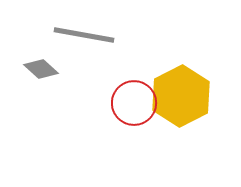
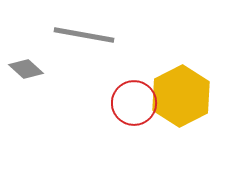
gray diamond: moved 15 px left
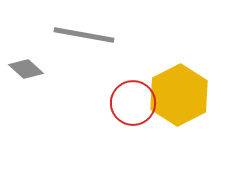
yellow hexagon: moved 2 px left, 1 px up
red circle: moved 1 px left
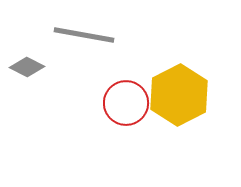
gray diamond: moved 1 px right, 2 px up; rotated 16 degrees counterclockwise
red circle: moved 7 px left
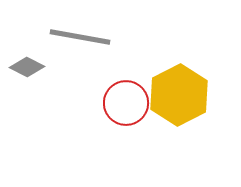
gray line: moved 4 px left, 2 px down
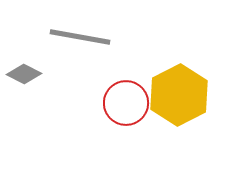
gray diamond: moved 3 px left, 7 px down
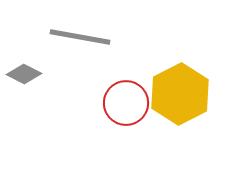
yellow hexagon: moved 1 px right, 1 px up
